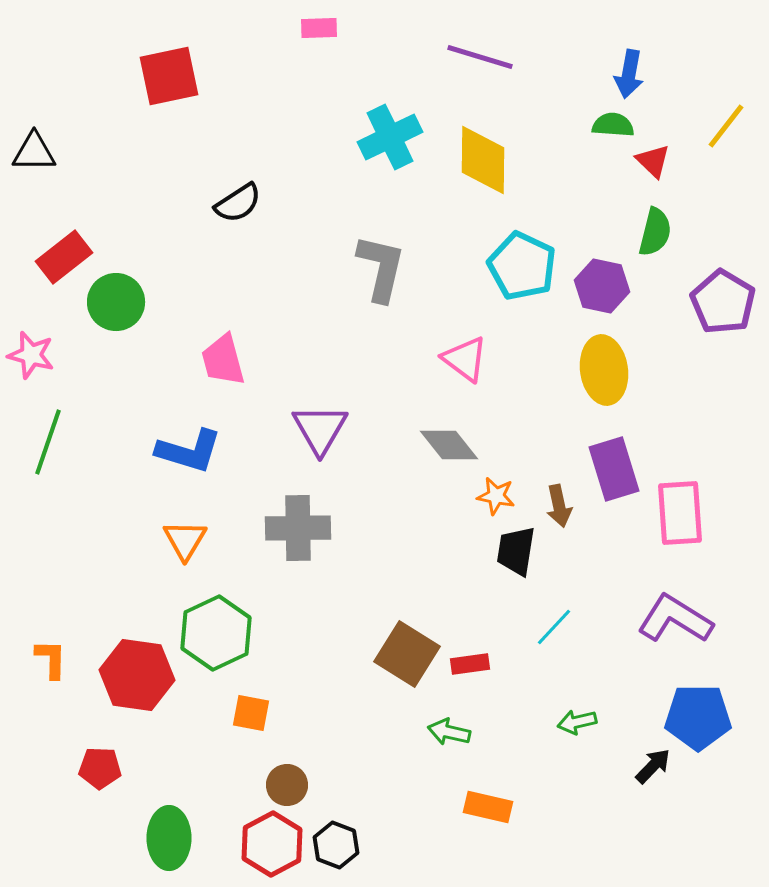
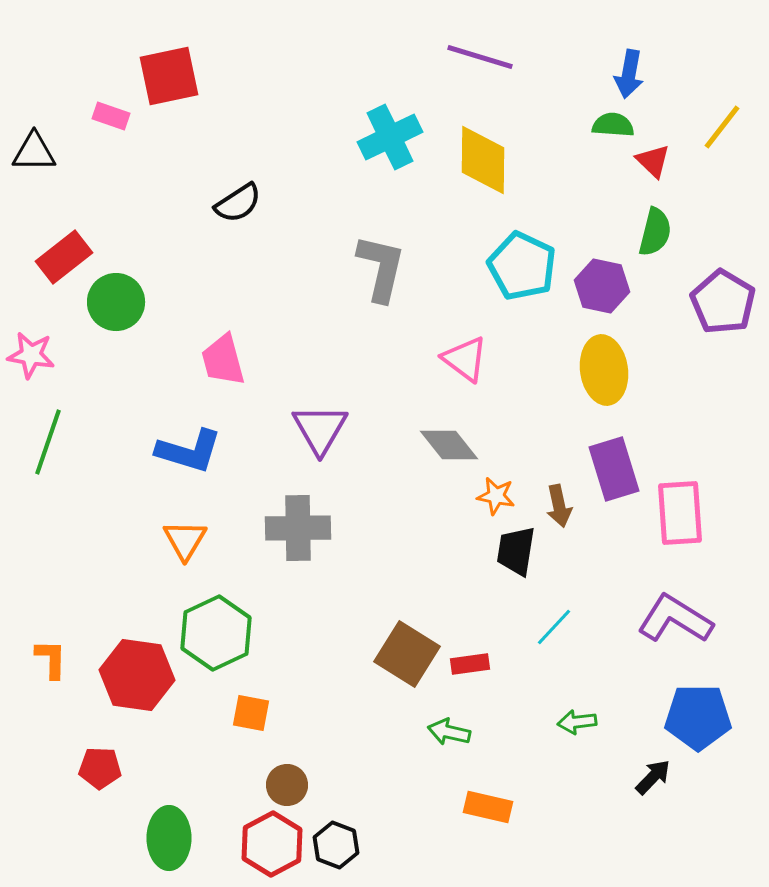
pink rectangle at (319, 28): moved 208 px left, 88 px down; rotated 21 degrees clockwise
yellow line at (726, 126): moved 4 px left, 1 px down
pink star at (31, 355): rotated 6 degrees counterclockwise
green arrow at (577, 722): rotated 6 degrees clockwise
black arrow at (653, 766): moved 11 px down
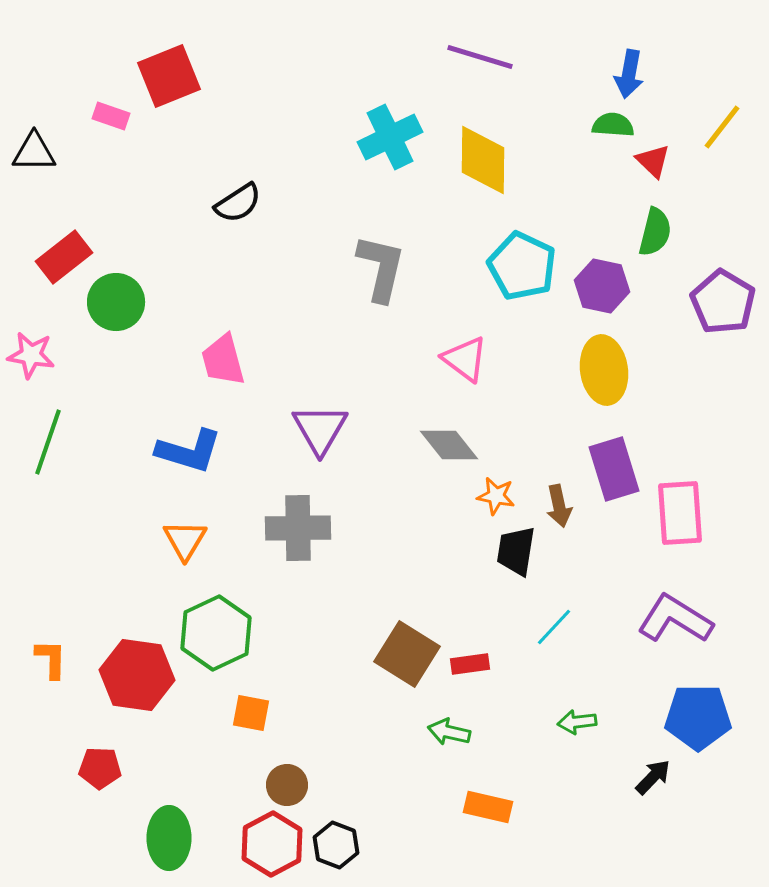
red square at (169, 76): rotated 10 degrees counterclockwise
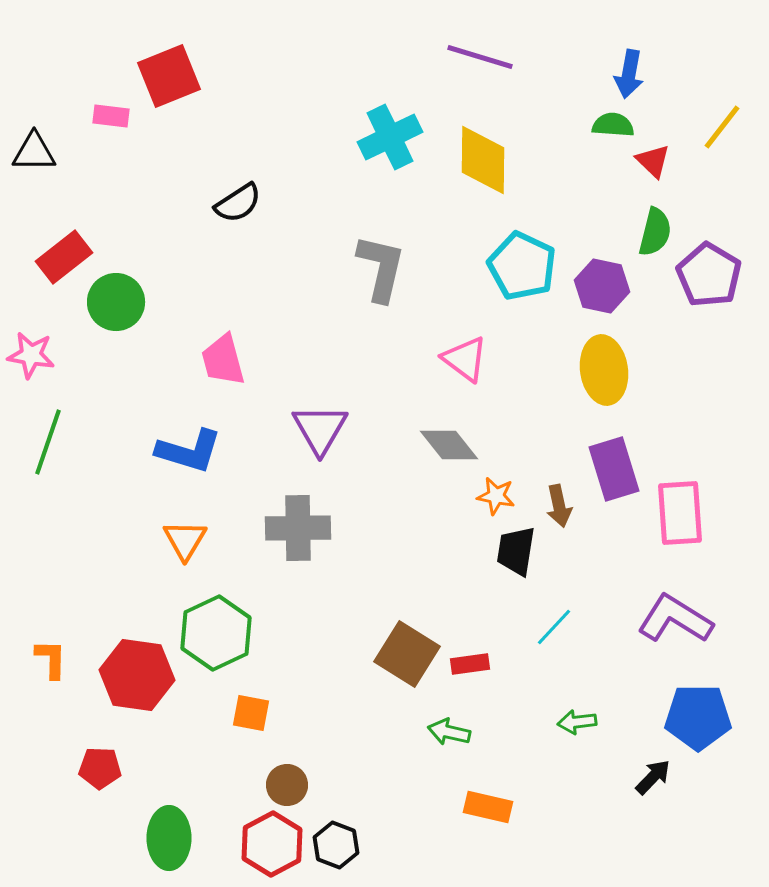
pink rectangle at (111, 116): rotated 12 degrees counterclockwise
purple pentagon at (723, 302): moved 14 px left, 27 px up
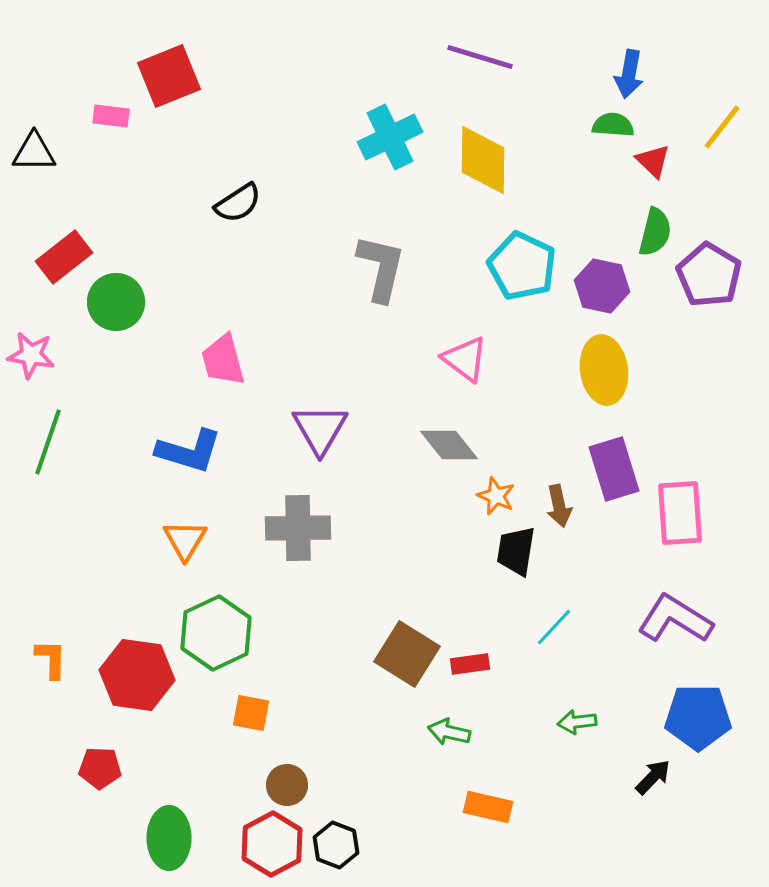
orange star at (496, 496): rotated 12 degrees clockwise
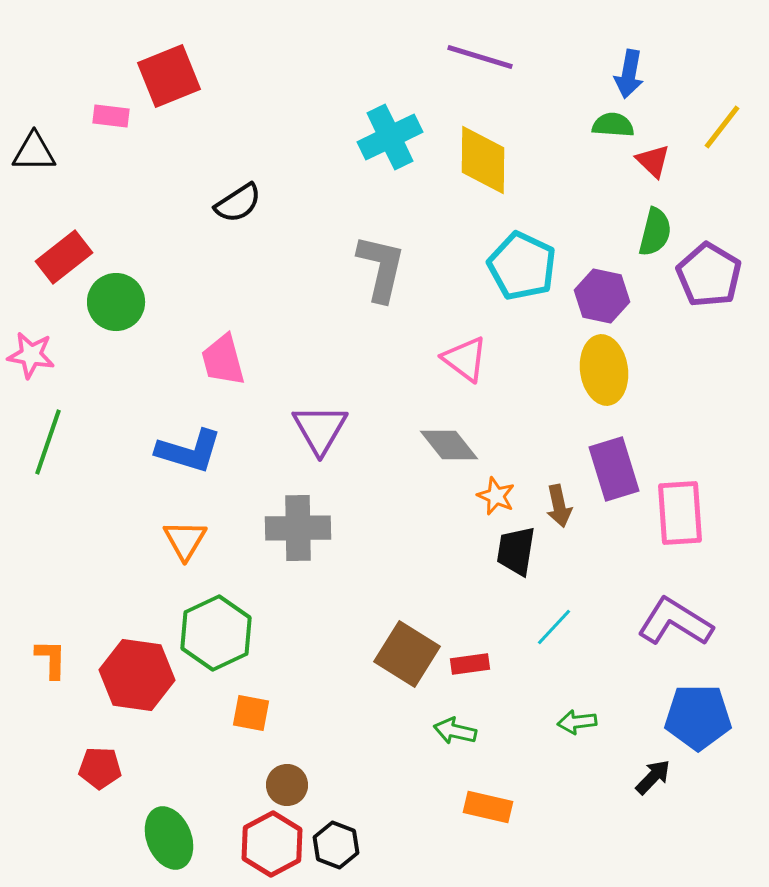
purple hexagon at (602, 286): moved 10 px down
purple L-shape at (675, 619): moved 3 px down
green arrow at (449, 732): moved 6 px right, 1 px up
green ellipse at (169, 838): rotated 22 degrees counterclockwise
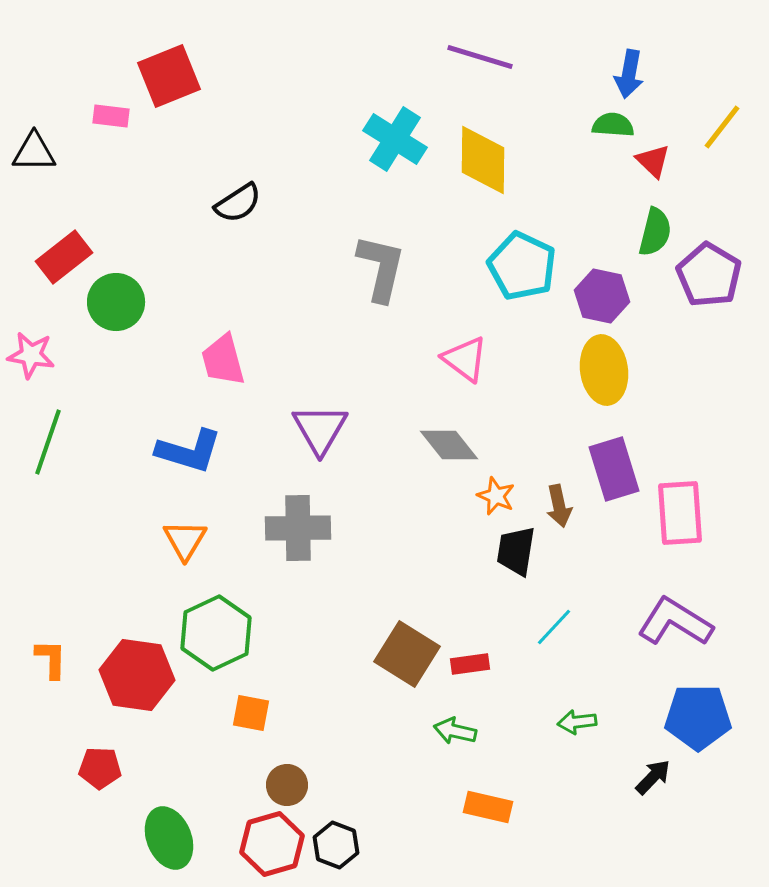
cyan cross at (390, 137): moved 5 px right, 2 px down; rotated 32 degrees counterclockwise
red hexagon at (272, 844): rotated 12 degrees clockwise
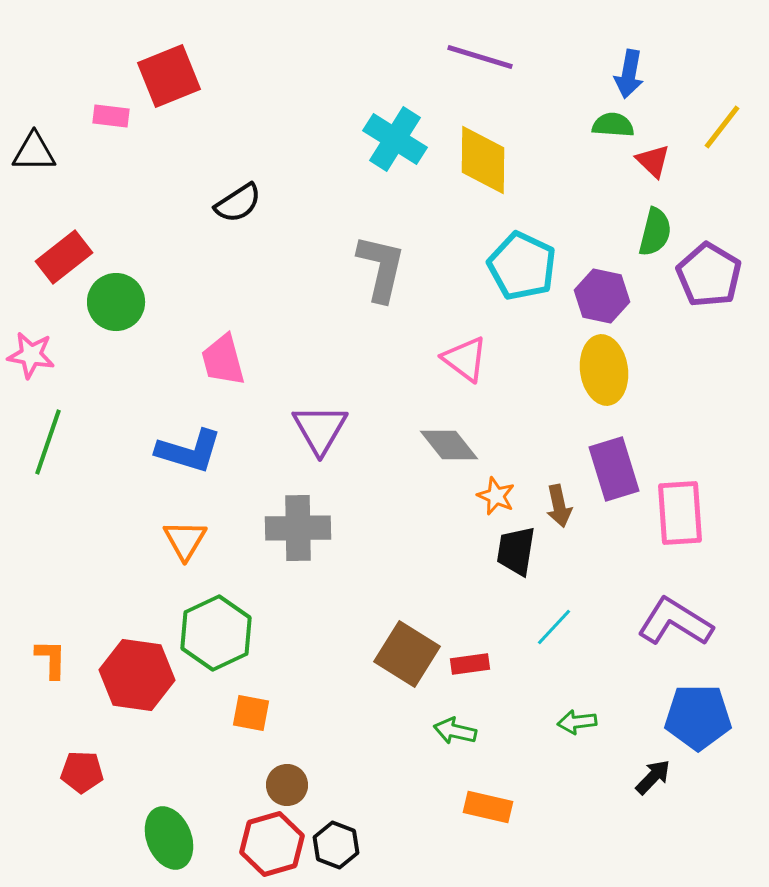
red pentagon at (100, 768): moved 18 px left, 4 px down
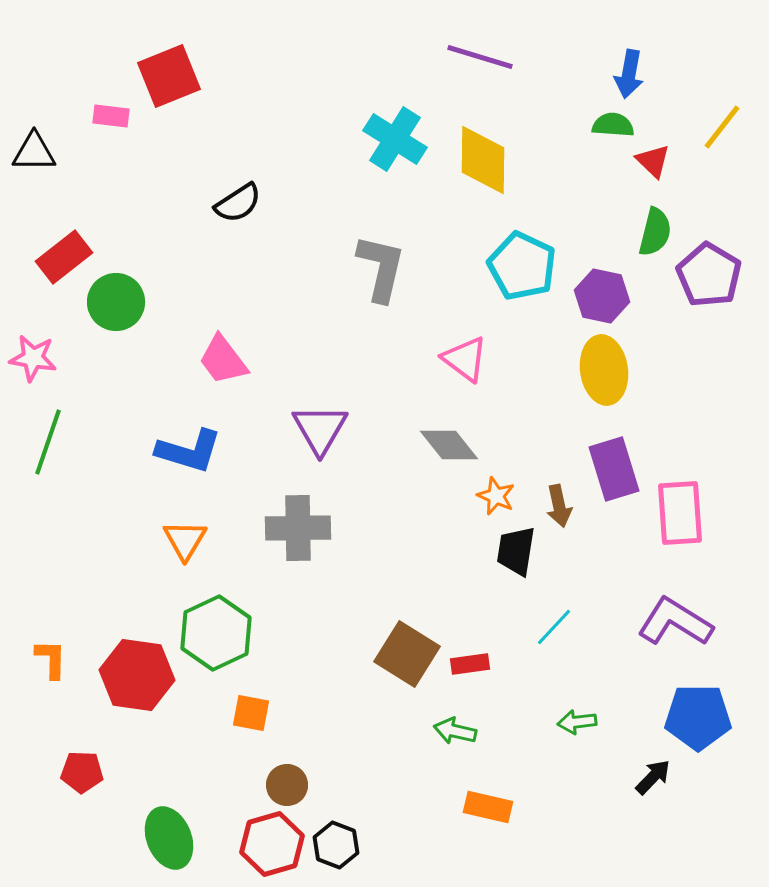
pink star at (31, 355): moved 2 px right, 3 px down
pink trapezoid at (223, 360): rotated 22 degrees counterclockwise
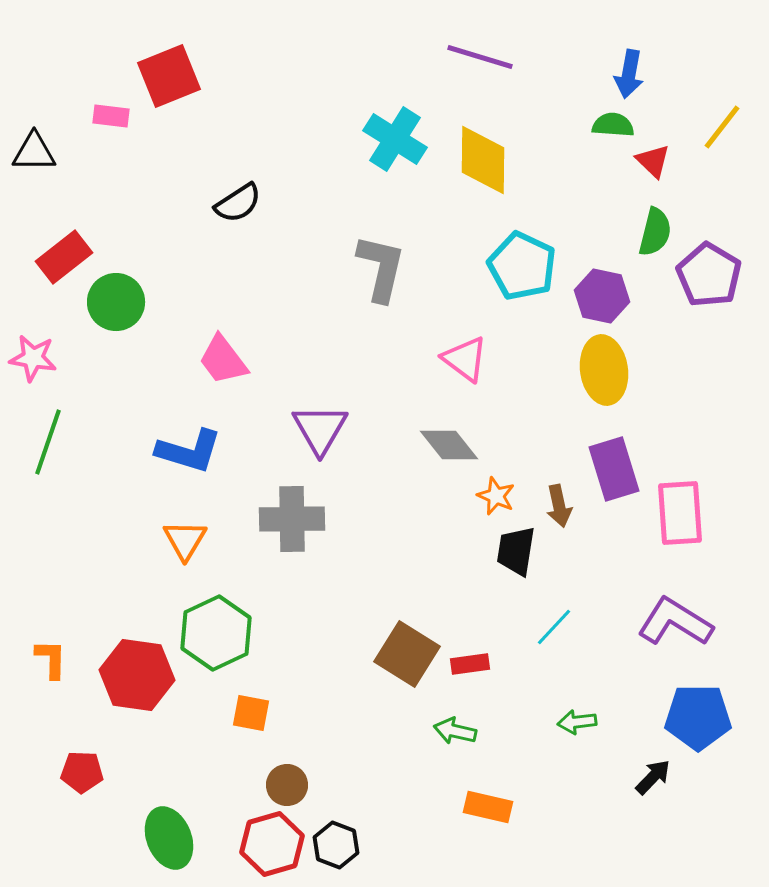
gray cross at (298, 528): moved 6 px left, 9 px up
